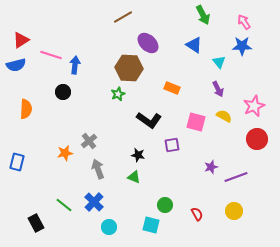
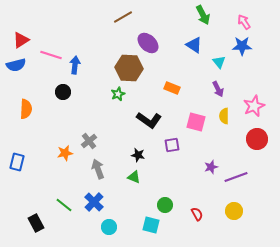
yellow semicircle: rotated 119 degrees counterclockwise
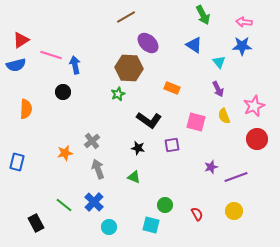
brown line: moved 3 px right
pink arrow: rotated 49 degrees counterclockwise
blue arrow: rotated 18 degrees counterclockwise
yellow semicircle: rotated 21 degrees counterclockwise
gray cross: moved 3 px right
black star: moved 7 px up
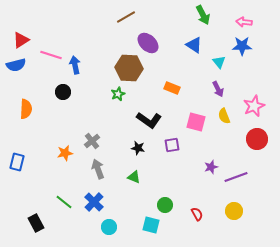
green line: moved 3 px up
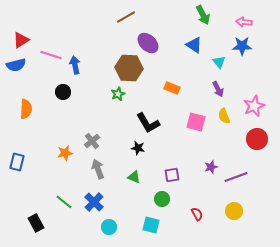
black L-shape: moved 1 px left, 3 px down; rotated 25 degrees clockwise
purple square: moved 30 px down
green circle: moved 3 px left, 6 px up
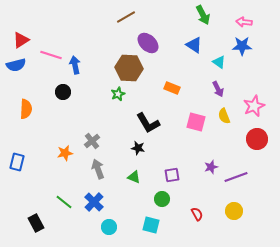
cyan triangle: rotated 16 degrees counterclockwise
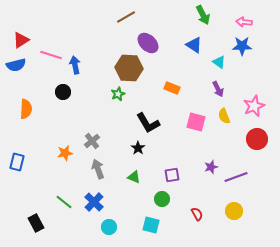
black star: rotated 24 degrees clockwise
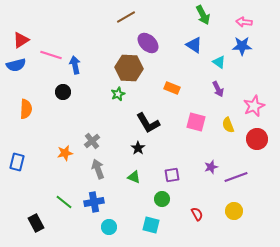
yellow semicircle: moved 4 px right, 9 px down
blue cross: rotated 36 degrees clockwise
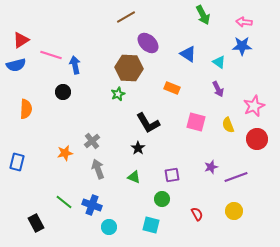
blue triangle: moved 6 px left, 9 px down
blue cross: moved 2 px left, 3 px down; rotated 30 degrees clockwise
